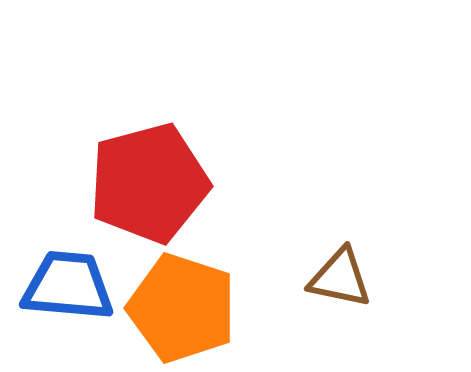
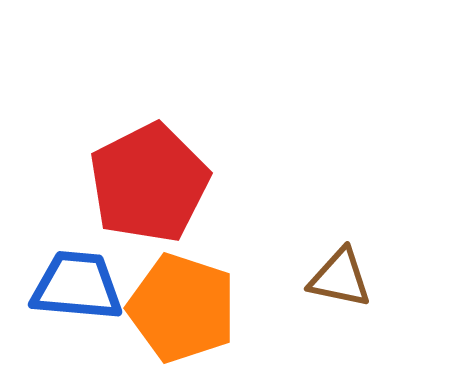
red pentagon: rotated 12 degrees counterclockwise
blue trapezoid: moved 9 px right
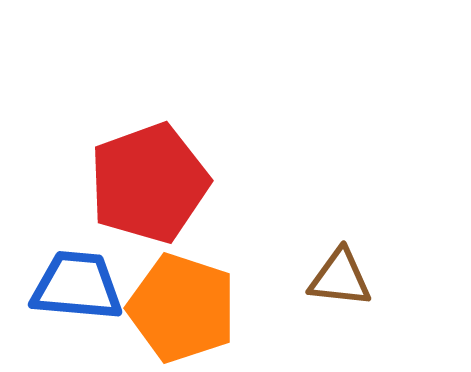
red pentagon: rotated 7 degrees clockwise
brown triangle: rotated 6 degrees counterclockwise
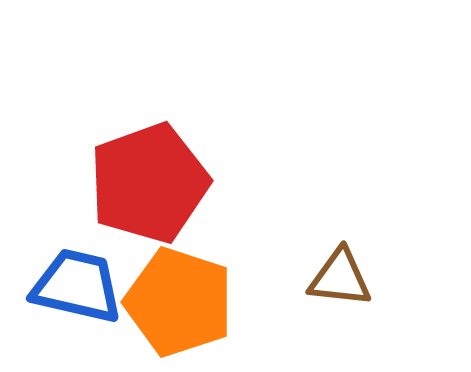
blue trapezoid: rotated 8 degrees clockwise
orange pentagon: moved 3 px left, 6 px up
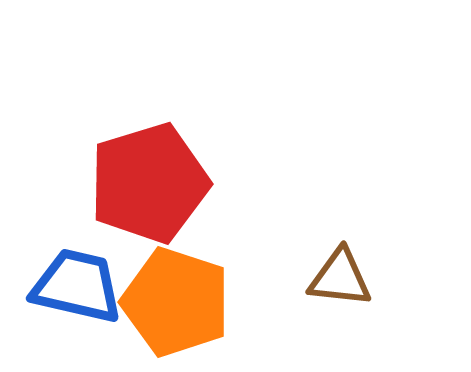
red pentagon: rotated 3 degrees clockwise
orange pentagon: moved 3 px left
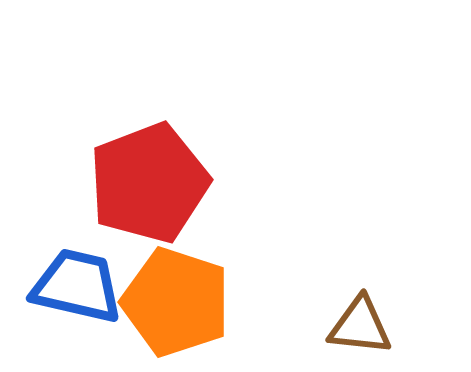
red pentagon: rotated 4 degrees counterclockwise
brown triangle: moved 20 px right, 48 px down
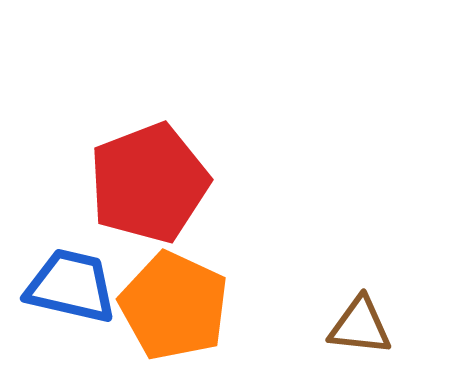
blue trapezoid: moved 6 px left
orange pentagon: moved 2 px left, 4 px down; rotated 7 degrees clockwise
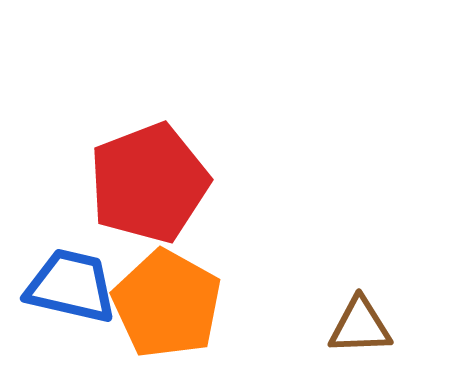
orange pentagon: moved 7 px left, 2 px up; rotated 4 degrees clockwise
brown triangle: rotated 8 degrees counterclockwise
